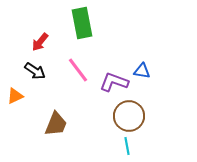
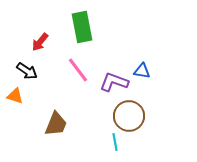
green rectangle: moved 4 px down
black arrow: moved 8 px left
orange triangle: rotated 42 degrees clockwise
cyan line: moved 12 px left, 4 px up
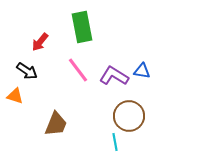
purple L-shape: moved 6 px up; rotated 12 degrees clockwise
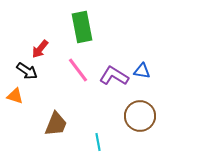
red arrow: moved 7 px down
brown circle: moved 11 px right
cyan line: moved 17 px left
